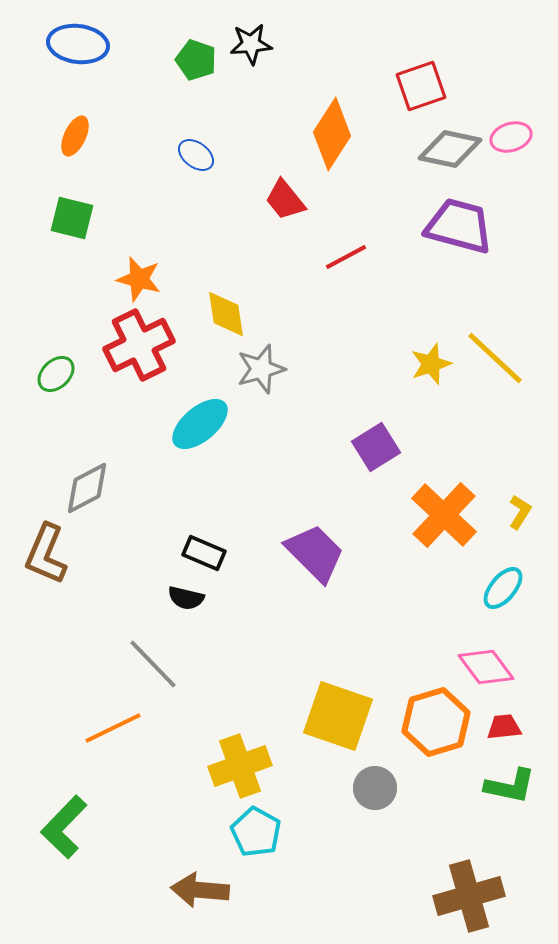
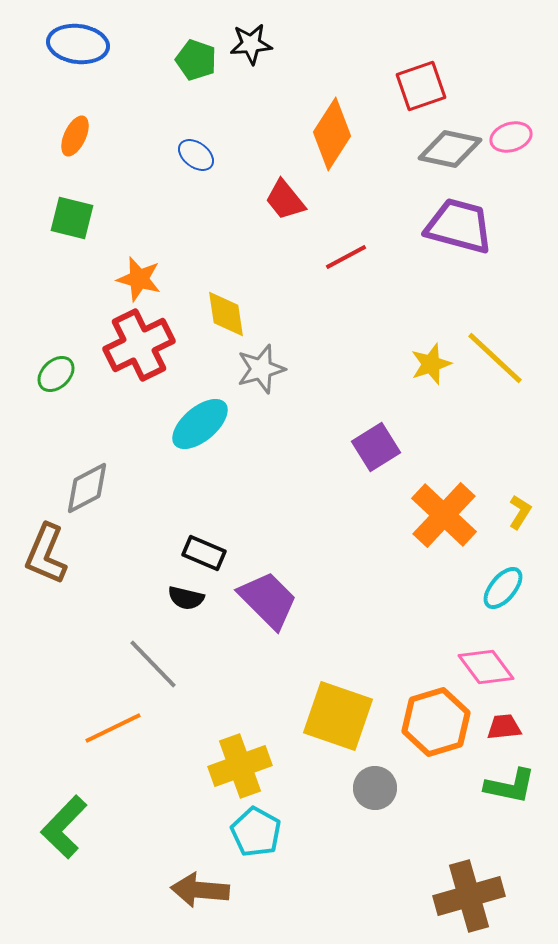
purple trapezoid at (315, 553): moved 47 px left, 47 px down
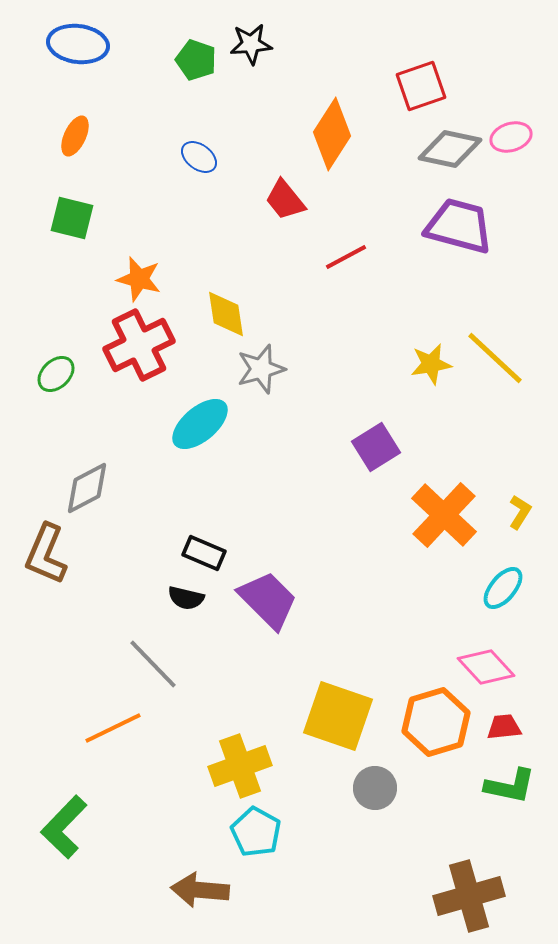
blue ellipse at (196, 155): moved 3 px right, 2 px down
yellow star at (431, 364): rotated 9 degrees clockwise
pink diamond at (486, 667): rotated 6 degrees counterclockwise
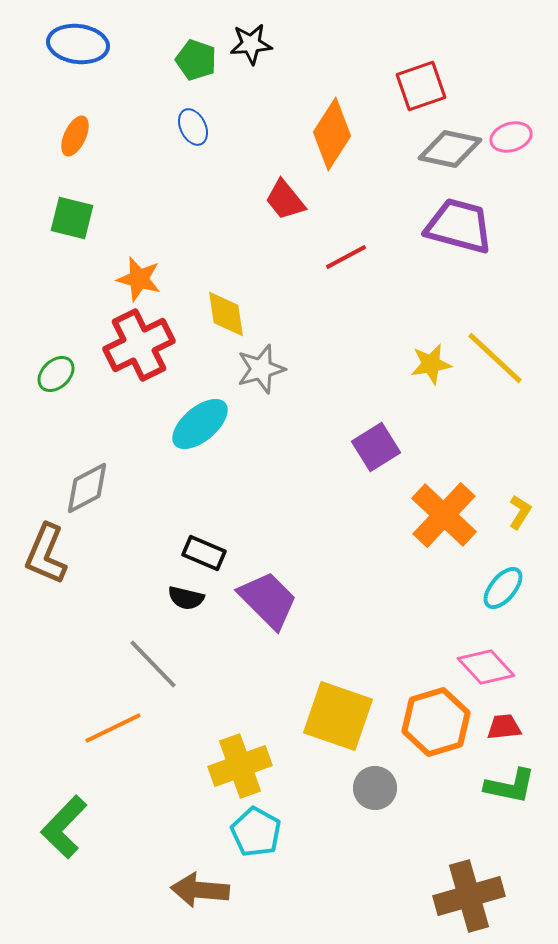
blue ellipse at (199, 157): moved 6 px left, 30 px up; rotated 27 degrees clockwise
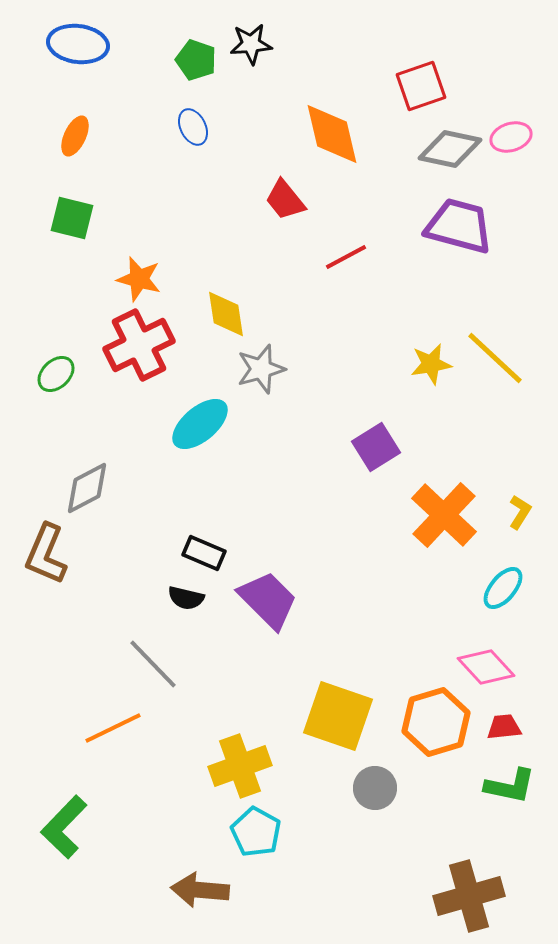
orange diamond at (332, 134): rotated 46 degrees counterclockwise
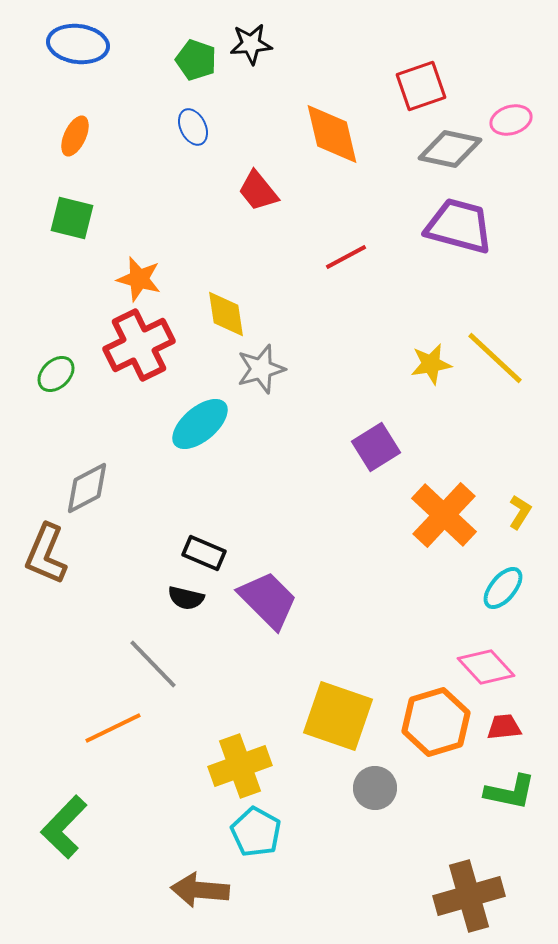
pink ellipse at (511, 137): moved 17 px up
red trapezoid at (285, 200): moved 27 px left, 9 px up
green L-shape at (510, 786): moved 6 px down
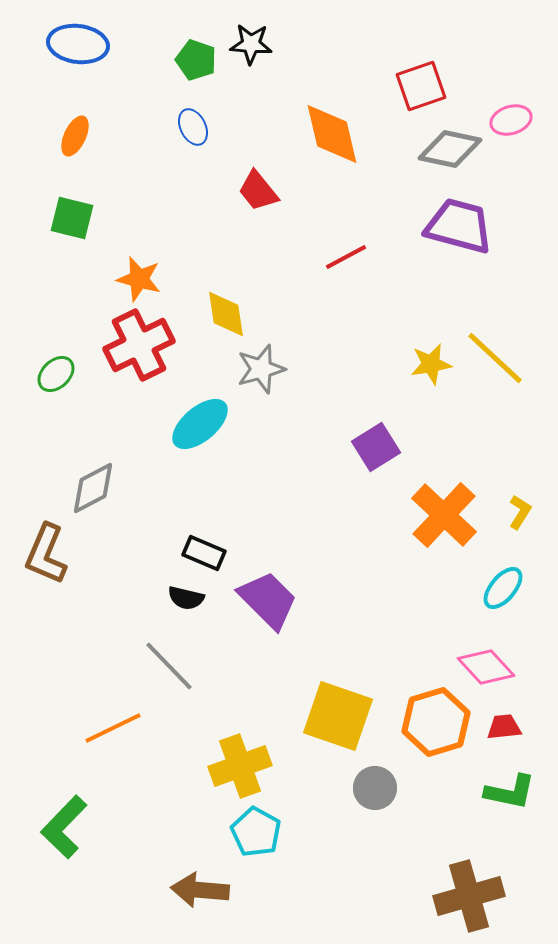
black star at (251, 44): rotated 9 degrees clockwise
gray diamond at (87, 488): moved 6 px right
gray line at (153, 664): moved 16 px right, 2 px down
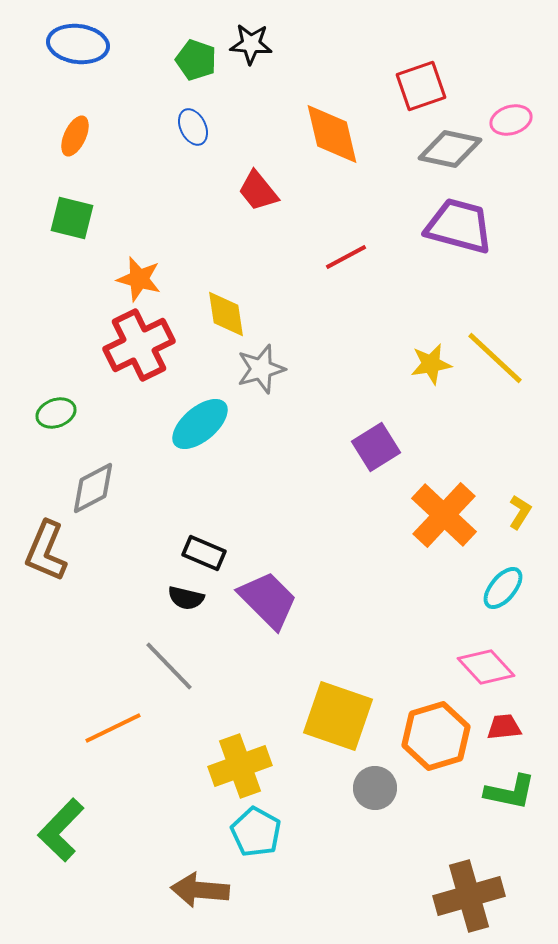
green ellipse at (56, 374): moved 39 px down; rotated 24 degrees clockwise
brown L-shape at (46, 554): moved 3 px up
orange hexagon at (436, 722): moved 14 px down
green L-shape at (64, 827): moved 3 px left, 3 px down
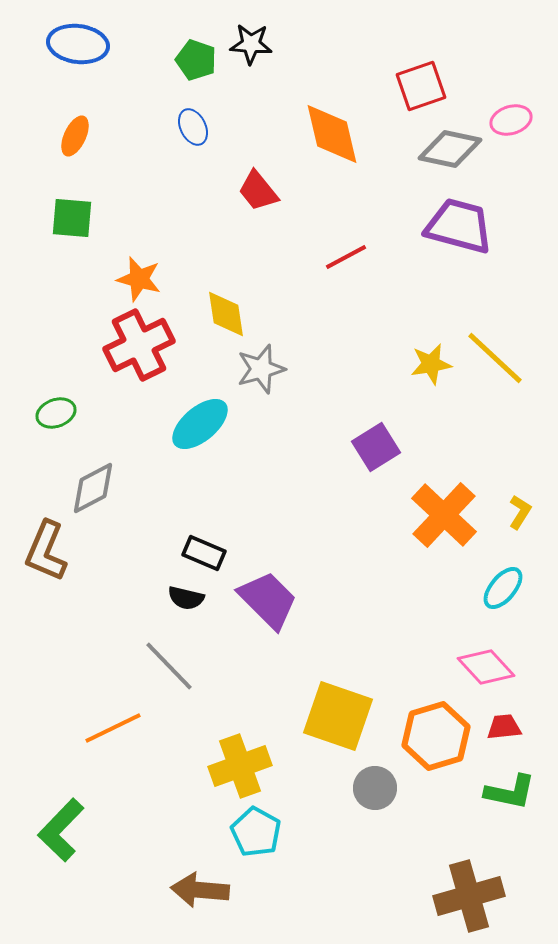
green square at (72, 218): rotated 9 degrees counterclockwise
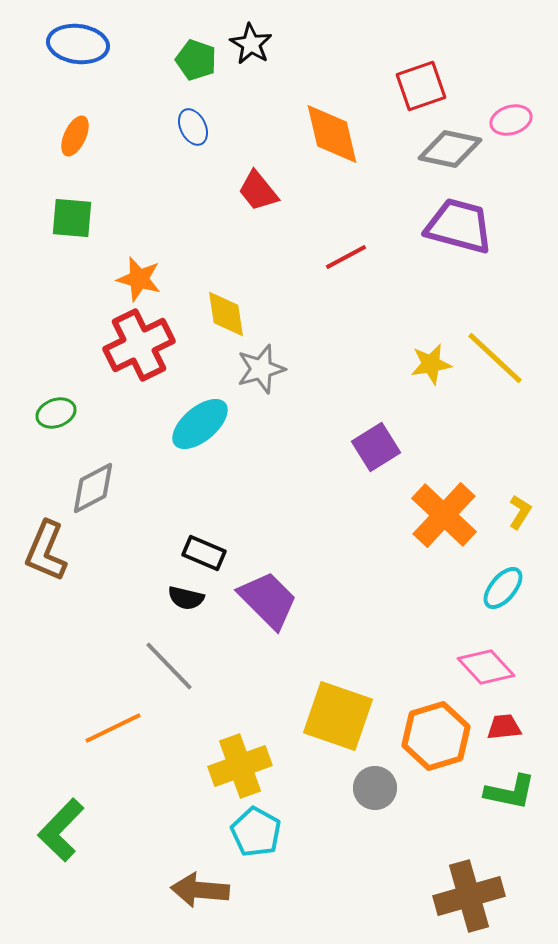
black star at (251, 44): rotated 27 degrees clockwise
